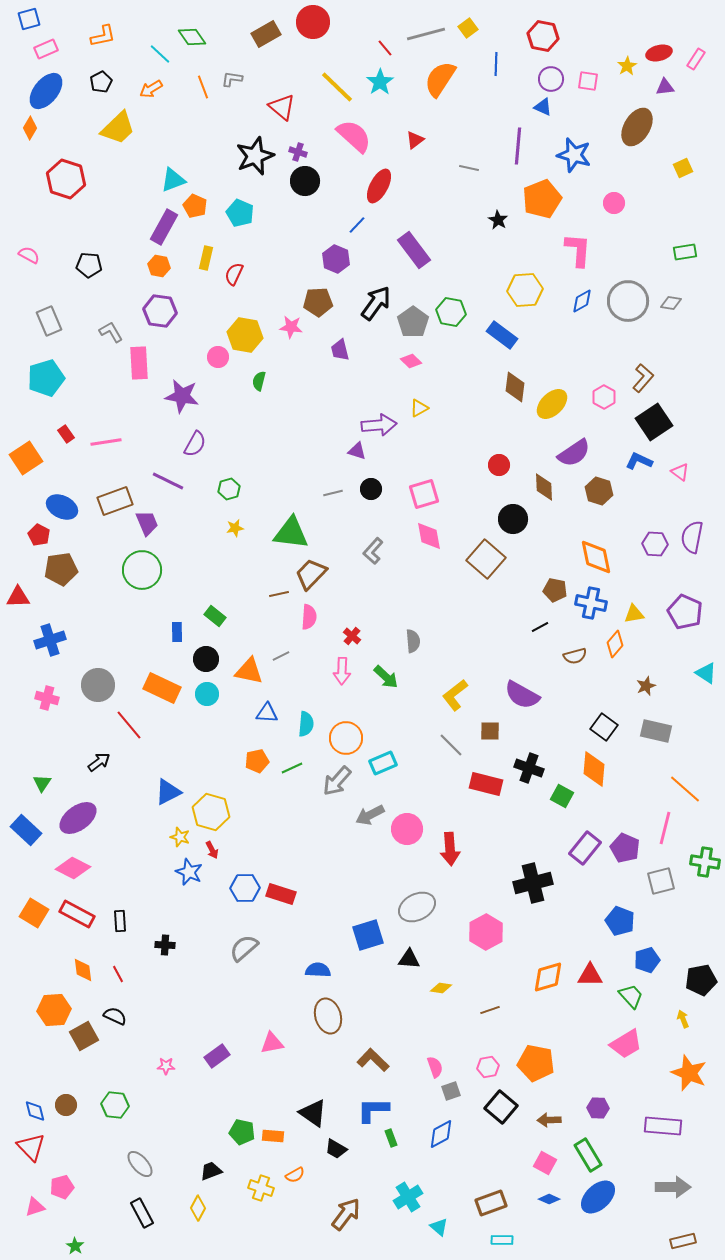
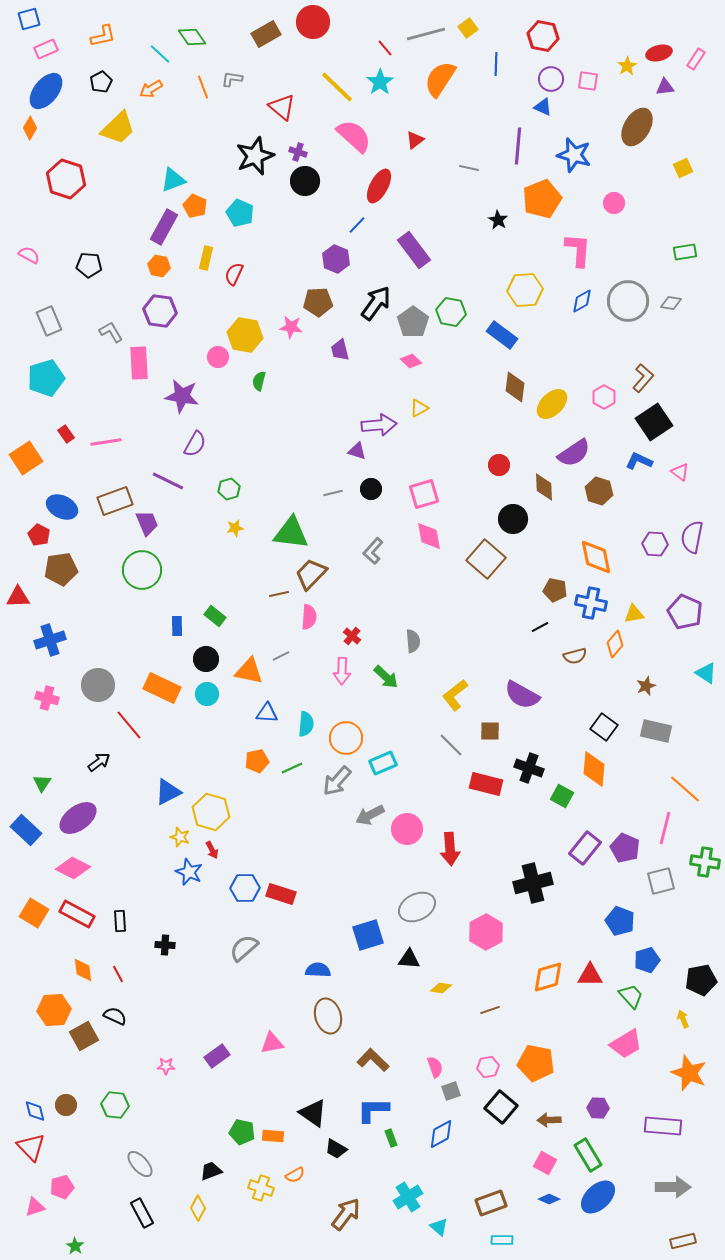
blue rectangle at (177, 632): moved 6 px up
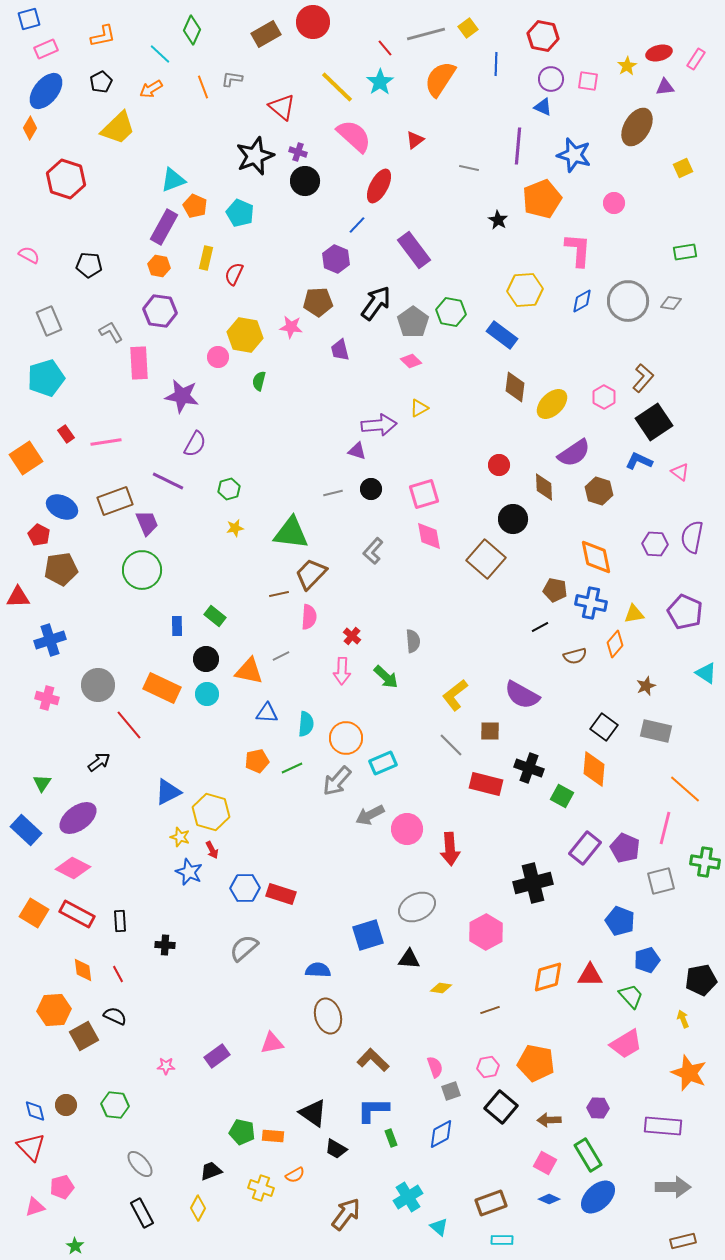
green diamond at (192, 37): moved 7 px up; rotated 60 degrees clockwise
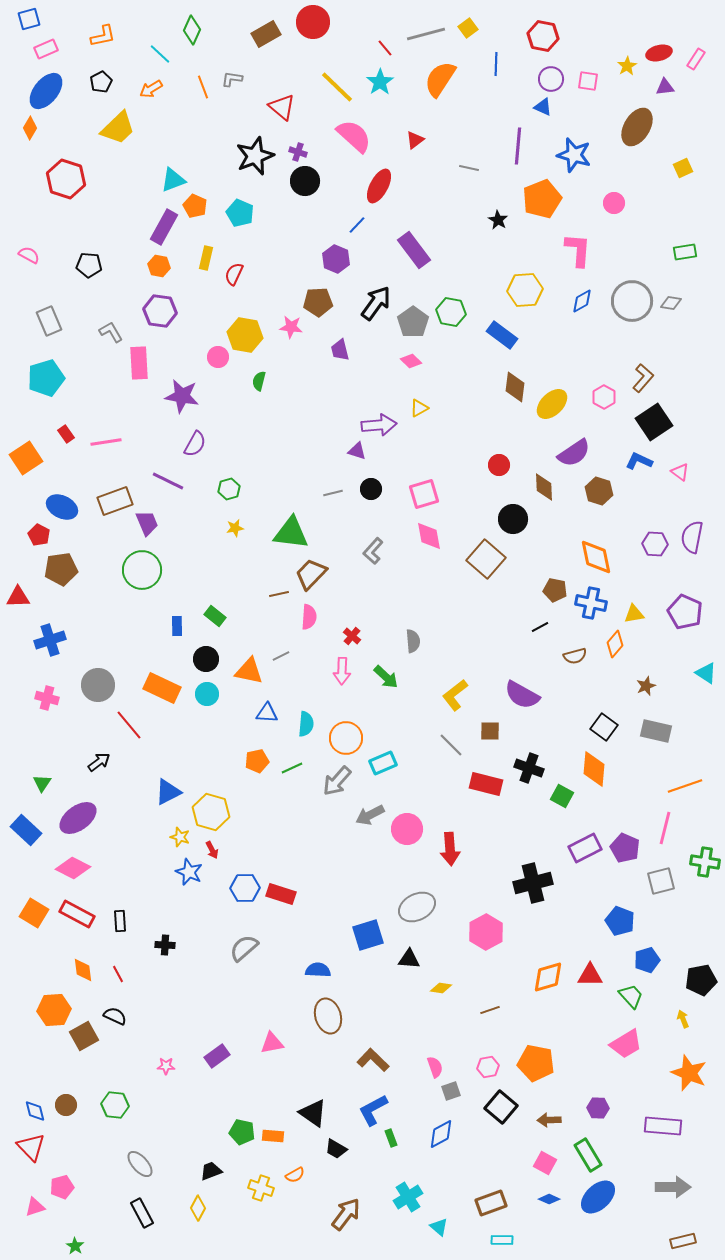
gray circle at (628, 301): moved 4 px right
orange line at (685, 789): moved 3 px up; rotated 60 degrees counterclockwise
purple rectangle at (585, 848): rotated 24 degrees clockwise
blue L-shape at (373, 1110): rotated 28 degrees counterclockwise
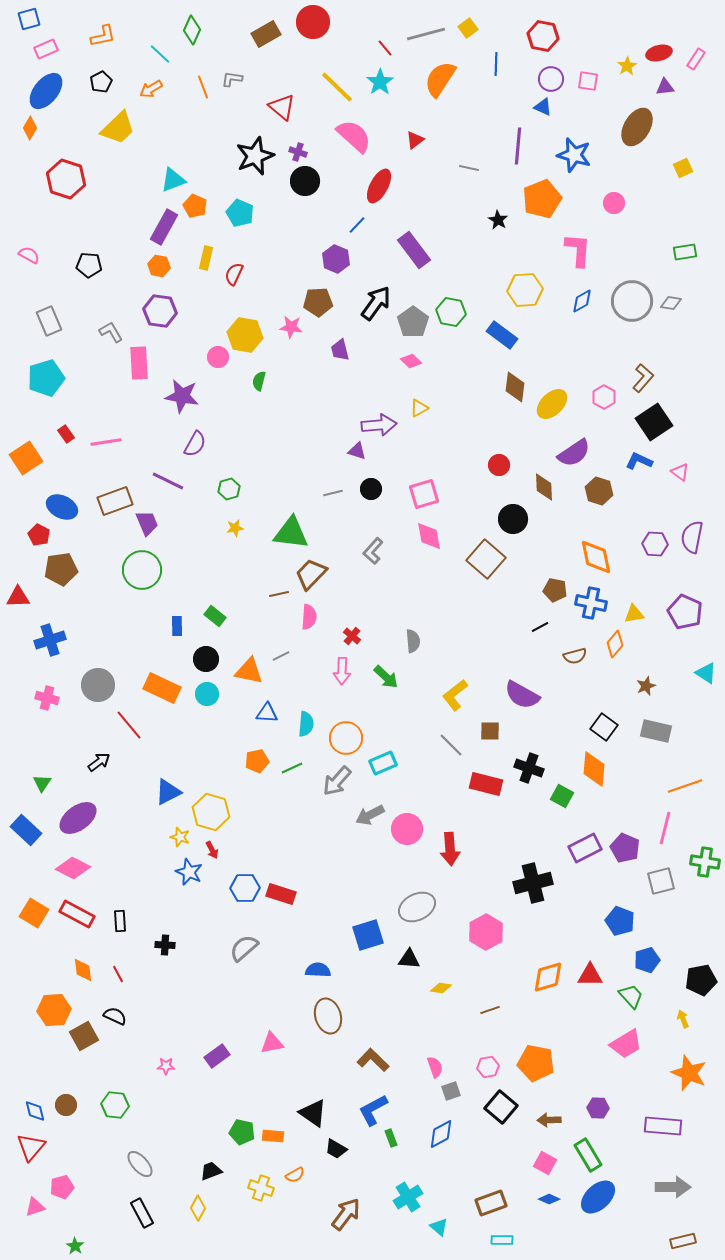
red triangle at (31, 1147): rotated 24 degrees clockwise
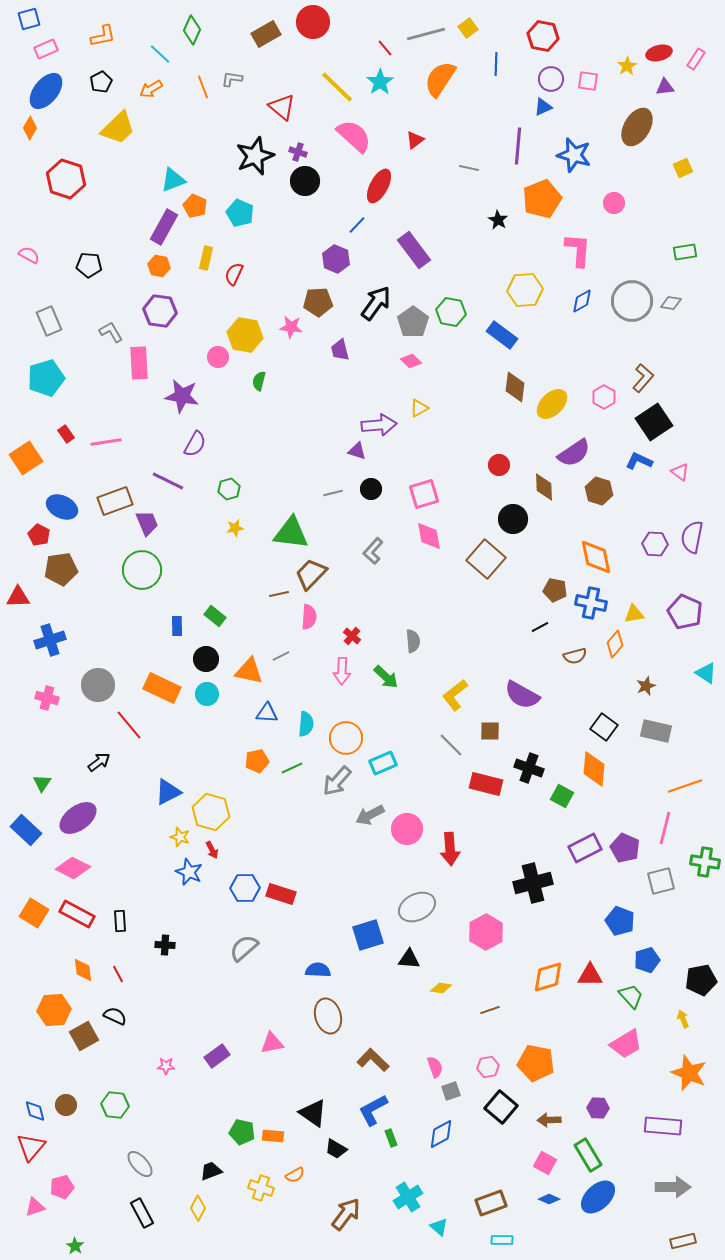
blue triangle at (543, 107): rotated 48 degrees counterclockwise
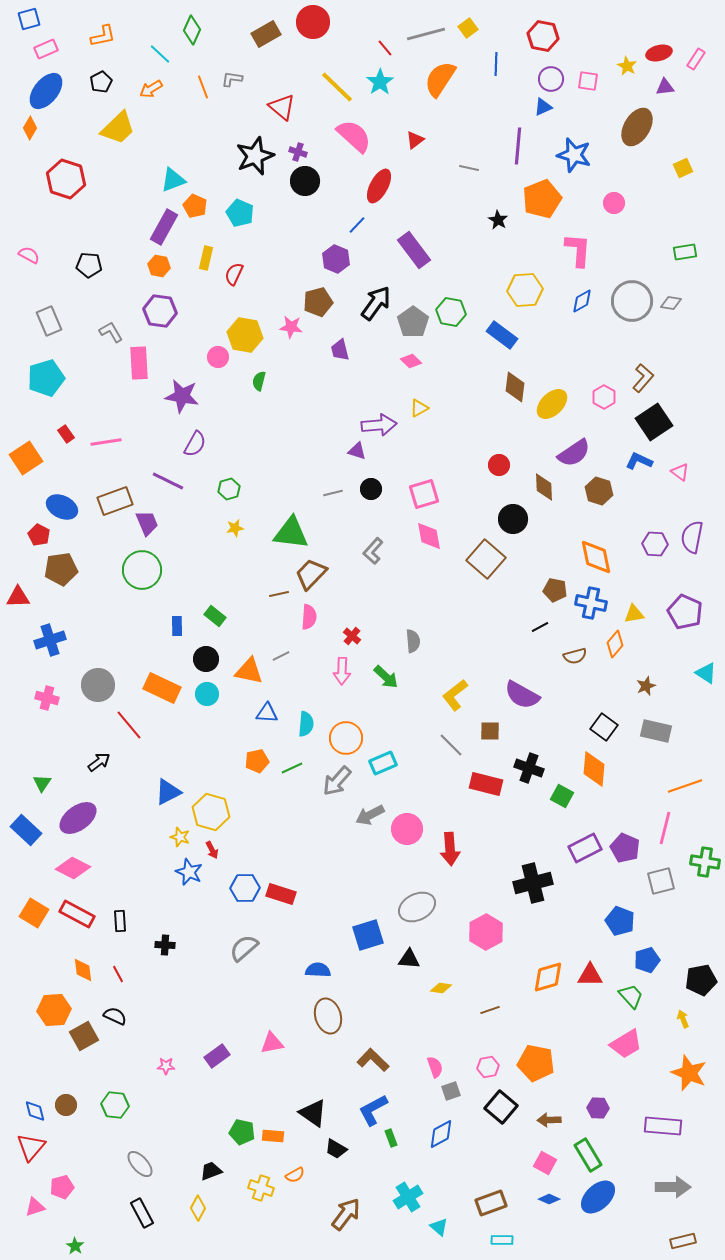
yellow star at (627, 66): rotated 12 degrees counterclockwise
brown pentagon at (318, 302): rotated 12 degrees counterclockwise
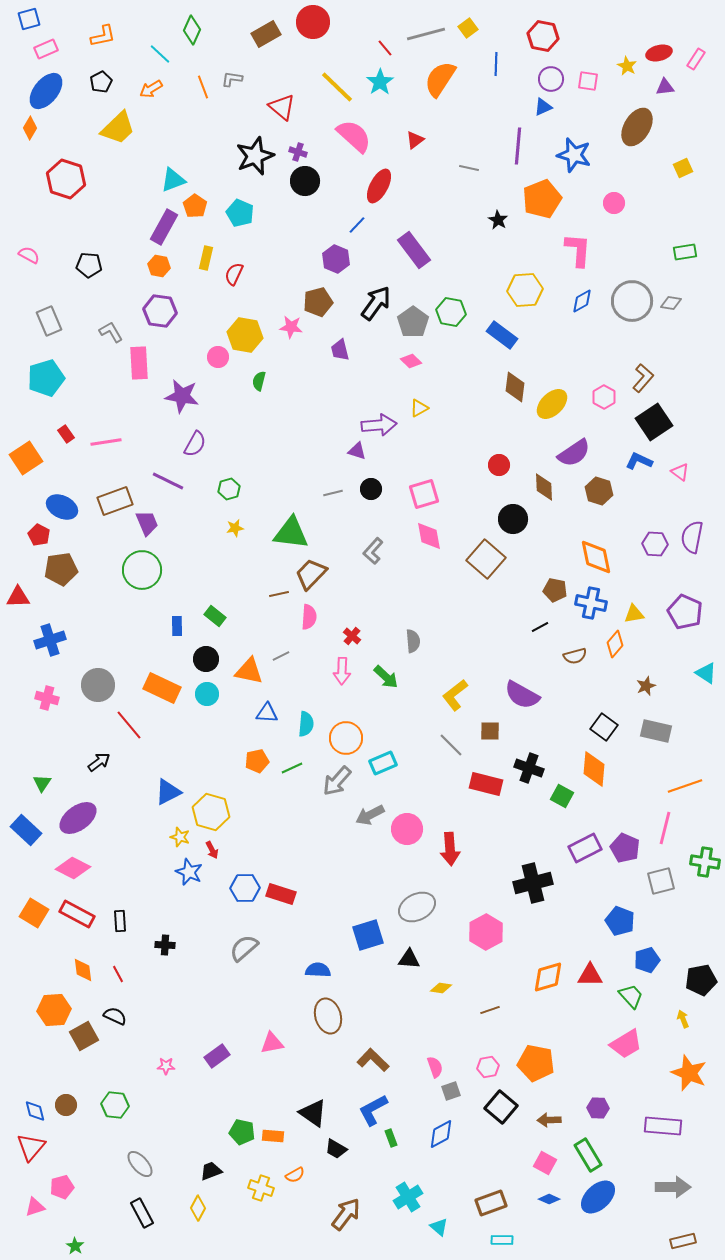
orange pentagon at (195, 206): rotated 10 degrees clockwise
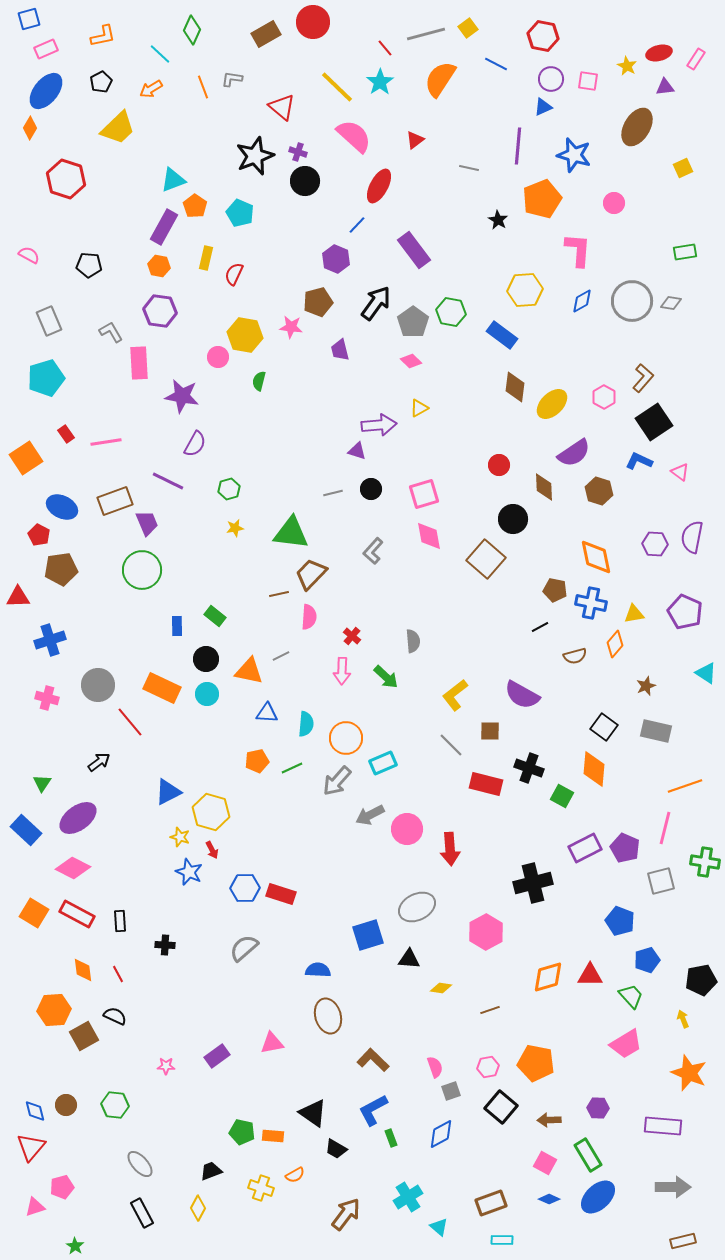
blue line at (496, 64): rotated 65 degrees counterclockwise
red line at (129, 725): moved 1 px right, 3 px up
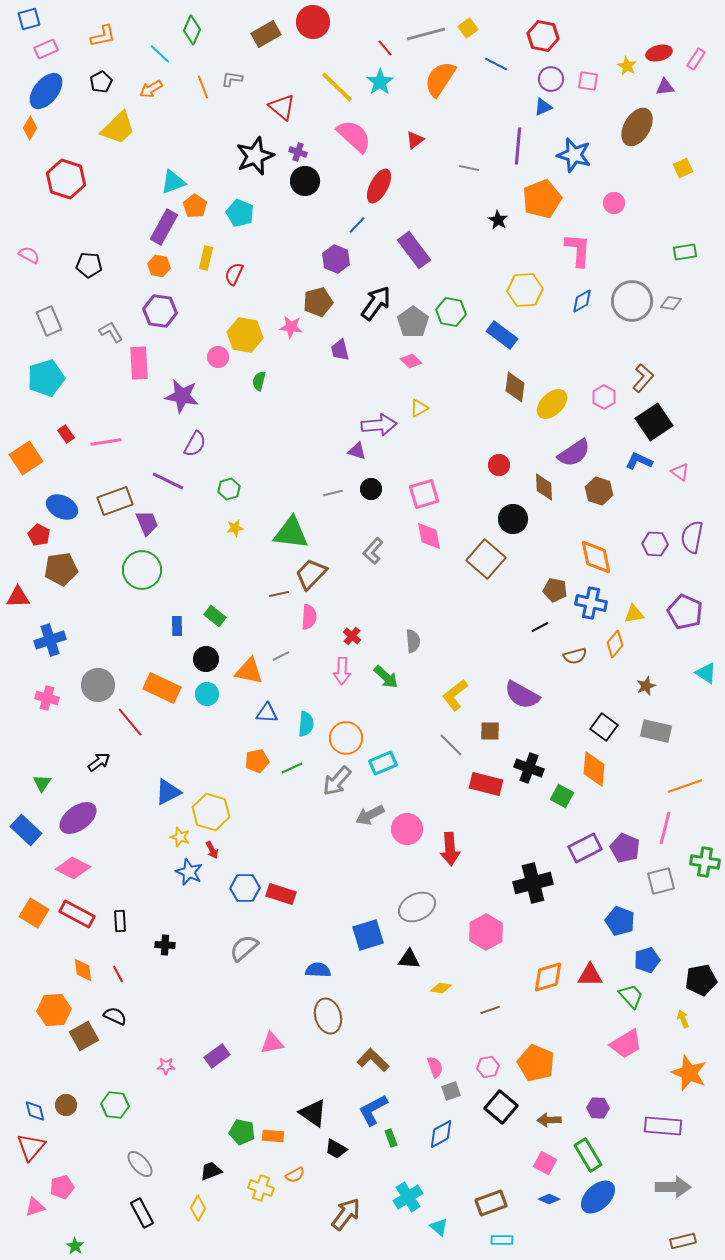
cyan triangle at (173, 180): moved 2 px down
orange pentagon at (536, 1063): rotated 12 degrees clockwise
